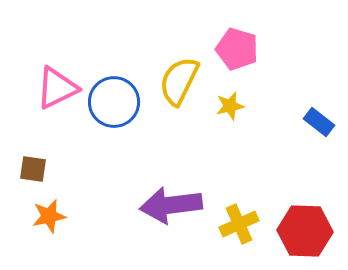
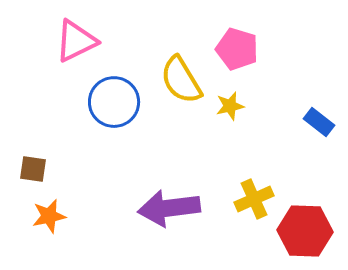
yellow semicircle: moved 2 px right, 1 px up; rotated 57 degrees counterclockwise
pink triangle: moved 19 px right, 47 px up
purple arrow: moved 2 px left, 3 px down
yellow cross: moved 15 px right, 25 px up
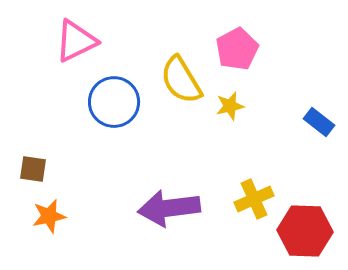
pink pentagon: rotated 27 degrees clockwise
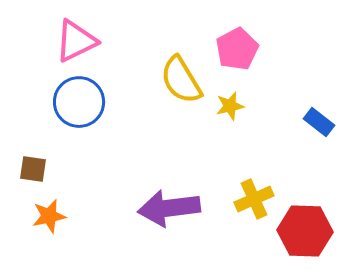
blue circle: moved 35 px left
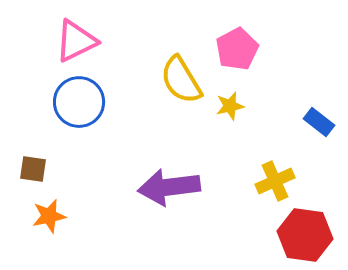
yellow cross: moved 21 px right, 18 px up
purple arrow: moved 21 px up
red hexagon: moved 4 px down; rotated 6 degrees clockwise
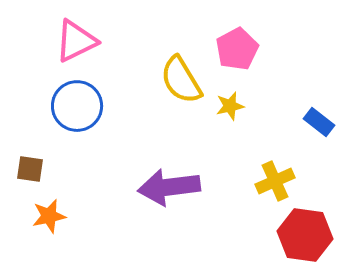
blue circle: moved 2 px left, 4 px down
brown square: moved 3 px left
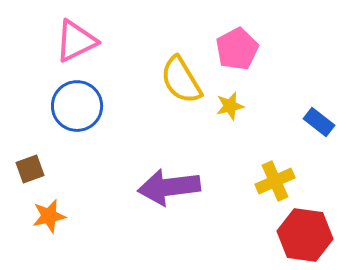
brown square: rotated 28 degrees counterclockwise
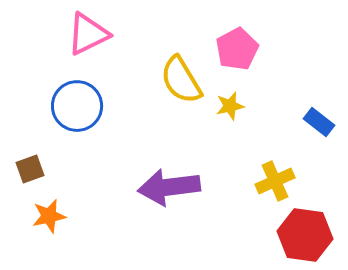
pink triangle: moved 12 px right, 7 px up
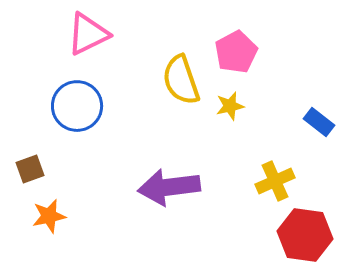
pink pentagon: moved 1 px left, 3 px down
yellow semicircle: rotated 12 degrees clockwise
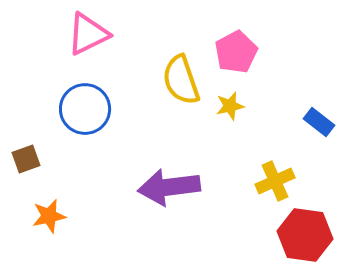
blue circle: moved 8 px right, 3 px down
brown square: moved 4 px left, 10 px up
